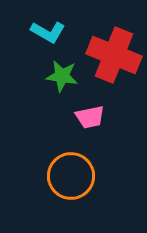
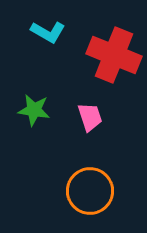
green star: moved 28 px left, 34 px down
pink trapezoid: rotated 96 degrees counterclockwise
orange circle: moved 19 px right, 15 px down
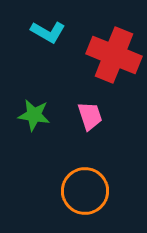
green star: moved 5 px down
pink trapezoid: moved 1 px up
orange circle: moved 5 px left
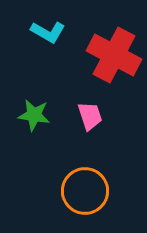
red cross: rotated 6 degrees clockwise
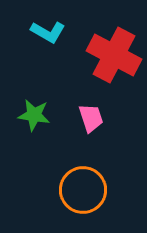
pink trapezoid: moved 1 px right, 2 px down
orange circle: moved 2 px left, 1 px up
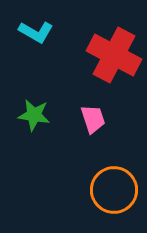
cyan L-shape: moved 12 px left
pink trapezoid: moved 2 px right, 1 px down
orange circle: moved 31 px right
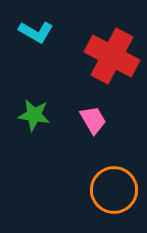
red cross: moved 2 px left, 1 px down
pink trapezoid: moved 1 px down; rotated 12 degrees counterclockwise
